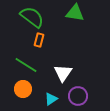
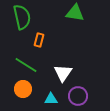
green semicircle: moved 10 px left; rotated 40 degrees clockwise
cyan triangle: rotated 32 degrees clockwise
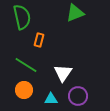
green triangle: rotated 30 degrees counterclockwise
orange circle: moved 1 px right, 1 px down
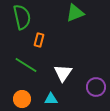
orange circle: moved 2 px left, 9 px down
purple circle: moved 18 px right, 9 px up
